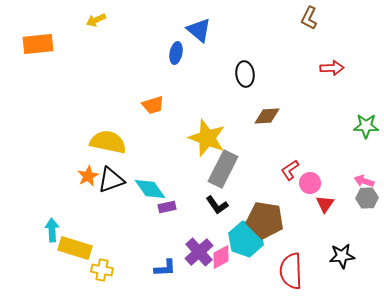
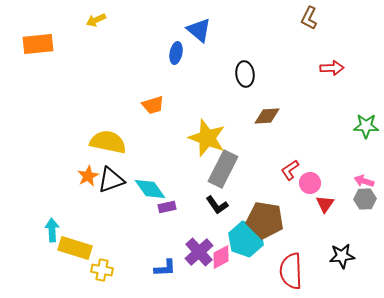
gray hexagon: moved 2 px left, 1 px down
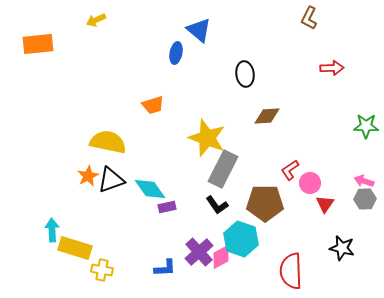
brown pentagon: moved 17 px up; rotated 9 degrees counterclockwise
cyan hexagon: moved 5 px left
black star: moved 8 px up; rotated 20 degrees clockwise
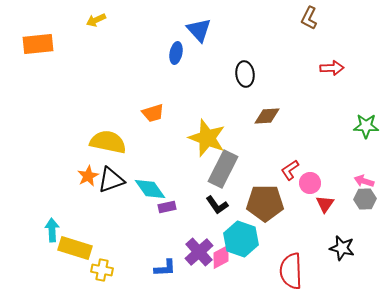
blue triangle: rotated 8 degrees clockwise
orange trapezoid: moved 8 px down
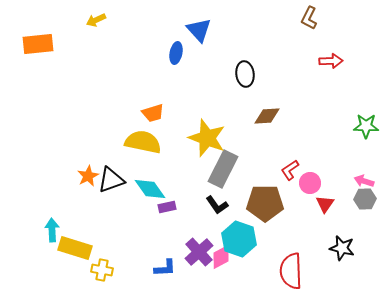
red arrow: moved 1 px left, 7 px up
yellow semicircle: moved 35 px right
cyan hexagon: moved 2 px left
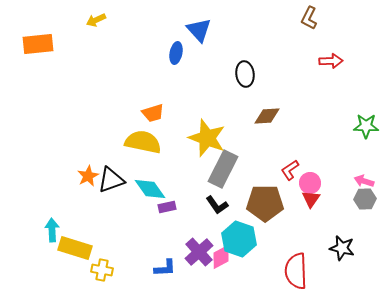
red triangle: moved 14 px left, 5 px up
red semicircle: moved 5 px right
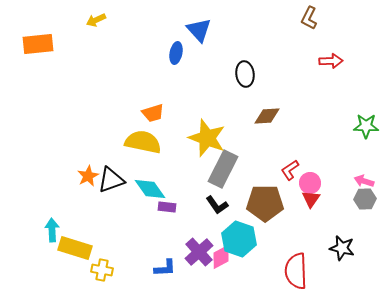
purple rectangle: rotated 18 degrees clockwise
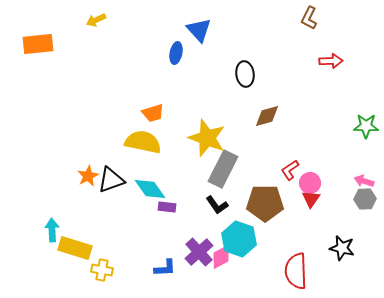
brown diamond: rotated 12 degrees counterclockwise
